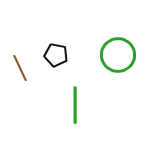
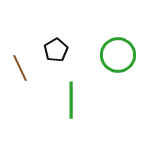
black pentagon: moved 5 px up; rotated 30 degrees clockwise
green line: moved 4 px left, 5 px up
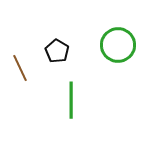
black pentagon: moved 1 px right, 1 px down; rotated 10 degrees counterclockwise
green circle: moved 10 px up
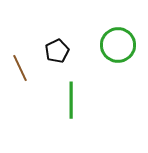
black pentagon: rotated 15 degrees clockwise
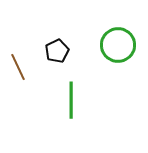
brown line: moved 2 px left, 1 px up
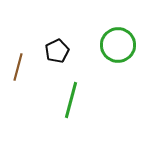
brown line: rotated 40 degrees clockwise
green line: rotated 15 degrees clockwise
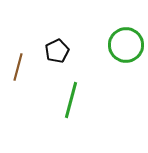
green circle: moved 8 px right
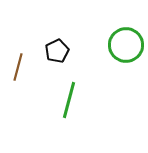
green line: moved 2 px left
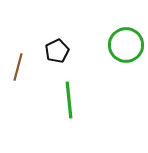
green line: rotated 21 degrees counterclockwise
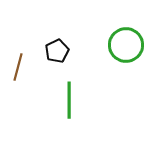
green line: rotated 6 degrees clockwise
